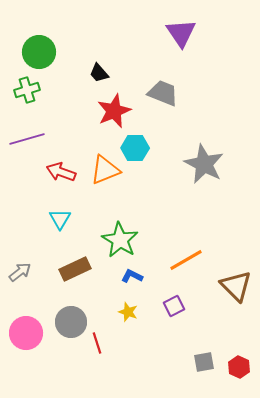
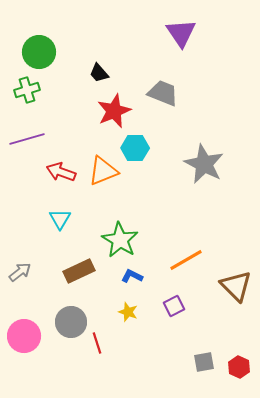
orange triangle: moved 2 px left, 1 px down
brown rectangle: moved 4 px right, 2 px down
pink circle: moved 2 px left, 3 px down
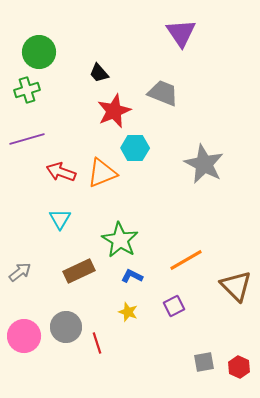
orange triangle: moved 1 px left, 2 px down
gray circle: moved 5 px left, 5 px down
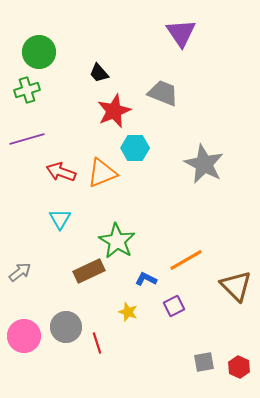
green star: moved 3 px left, 1 px down
brown rectangle: moved 10 px right
blue L-shape: moved 14 px right, 3 px down
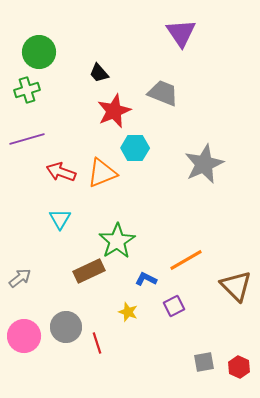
gray star: rotated 21 degrees clockwise
green star: rotated 9 degrees clockwise
gray arrow: moved 6 px down
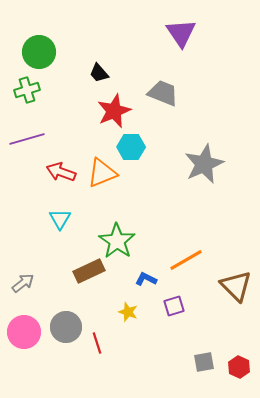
cyan hexagon: moved 4 px left, 1 px up
green star: rotated 6 degrees counterclockwise
gray arrow: moved 3 px right, 5 px down
purple square: rotated 10 degrees clockwise
pink circle: moved 4 px up
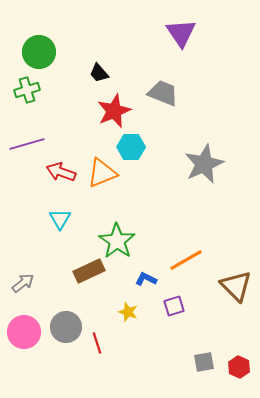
purple line: moved 5 px down
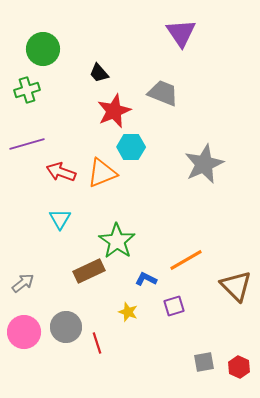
green circle: moved 4 px right, 3 px up
